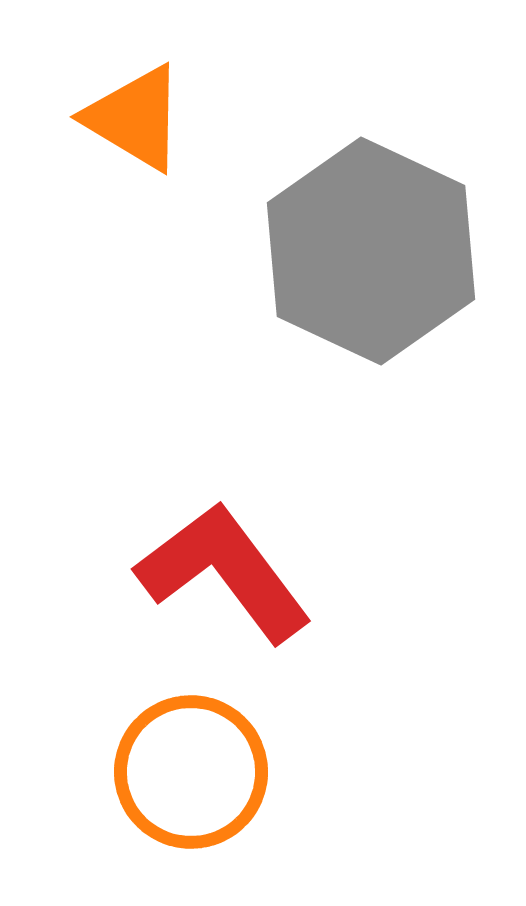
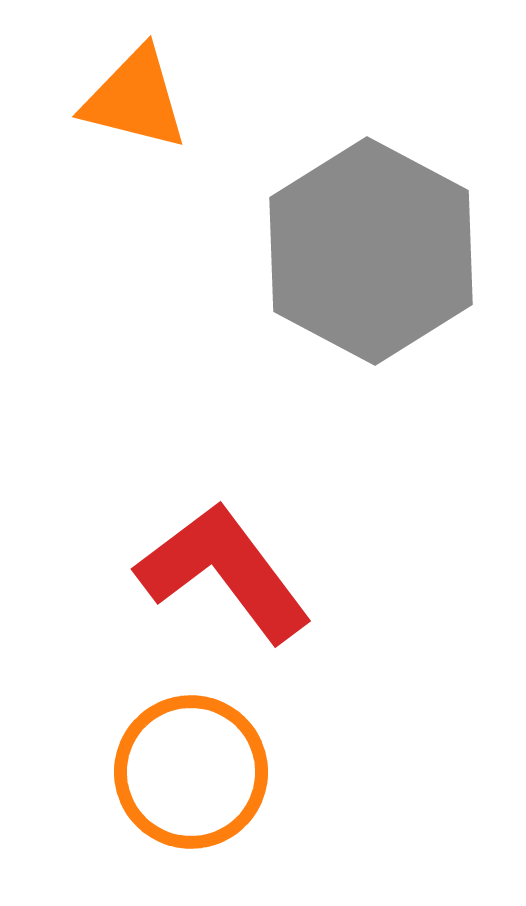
orange triangle: moved 19 px up; rotated 17 degrees counterclockwise
gray hexagon: rotated 3 degrees clockwise
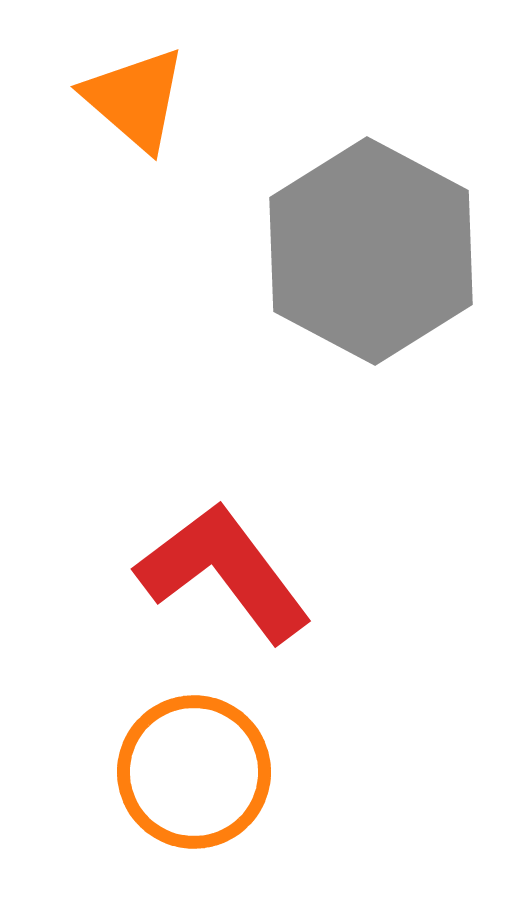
orange triangle: rotated 27 degrees clockwise
orange circle: moved 3 px right
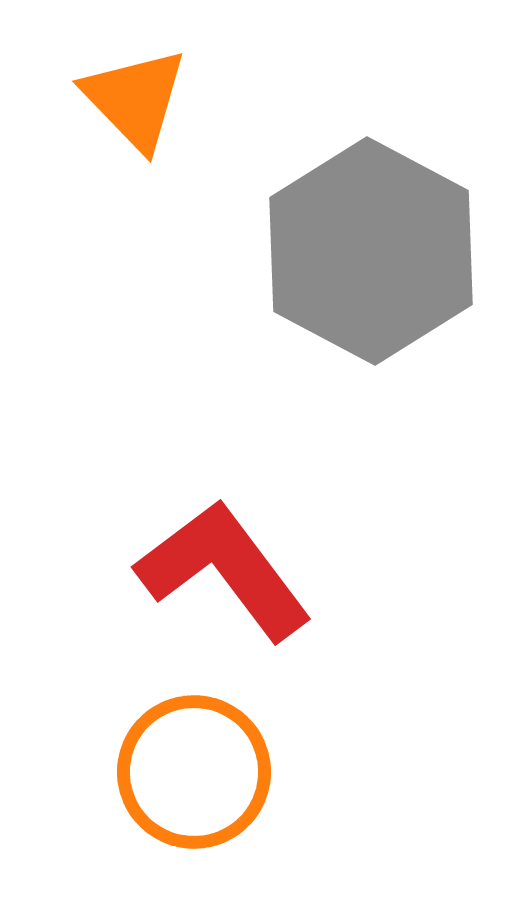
orange triangle: rotated 5 degrees clockwise
red L-shape: moved 2 px up
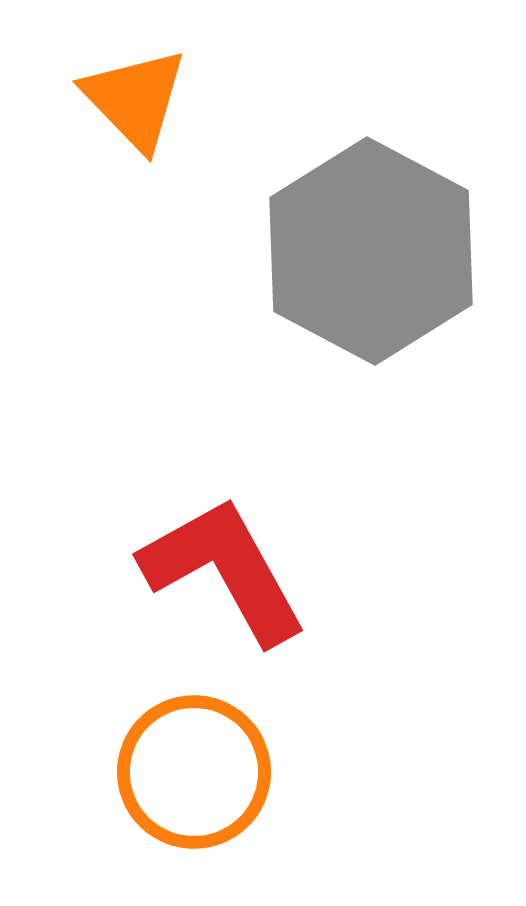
red L-shape: rotated 8 degrees clockwise
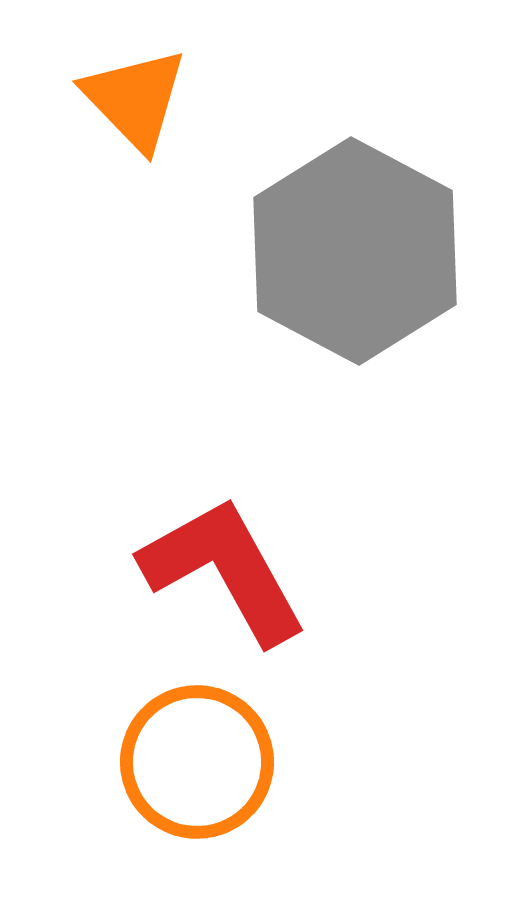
gray hexagon: moved 16 px left
orange circle: moved 3 px right, 10 px up
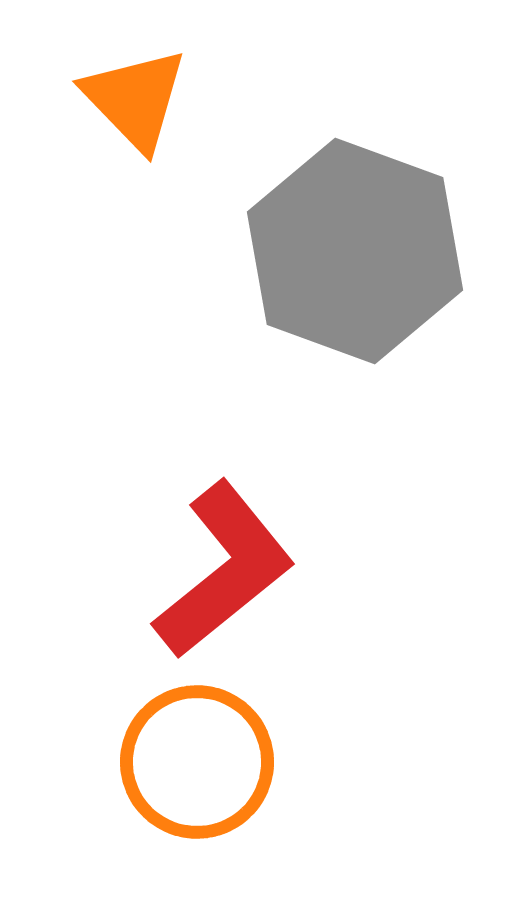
gray hexagon: rotated 8 degrees counterclockwise
red L-shape: rotated 80 degrees clockwise
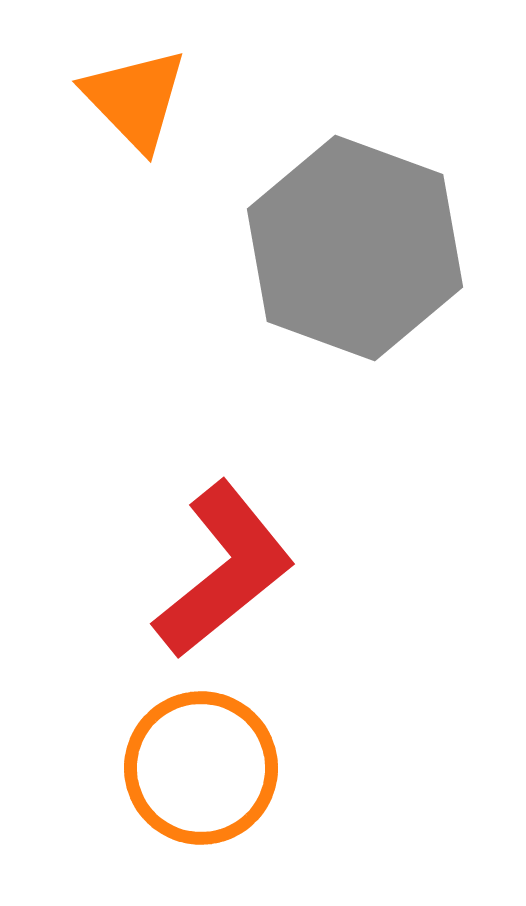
gray hexagon: moved 3 px up
orange circle: moved 4 px right, 6 px down
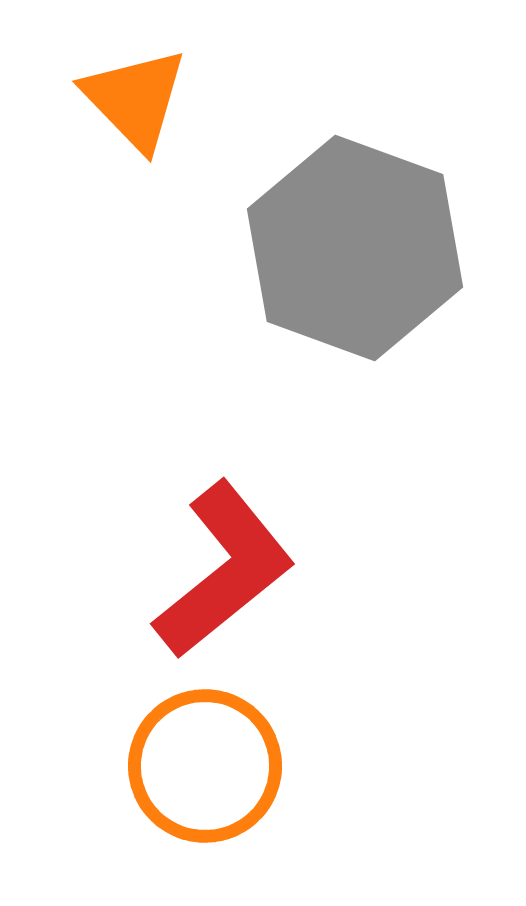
orange circle: moved 4 px right, 2 px up
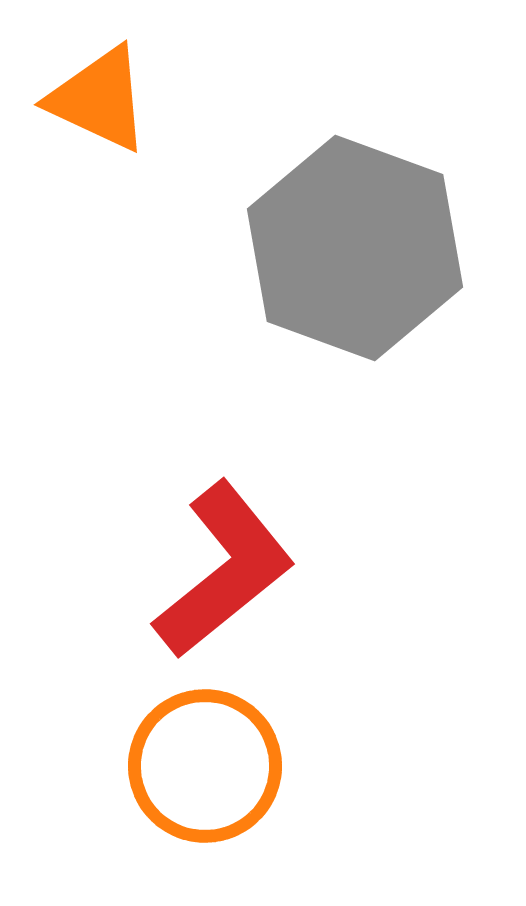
orange triangle: moved 36 px left; rotated 21 degrees counterclockwise
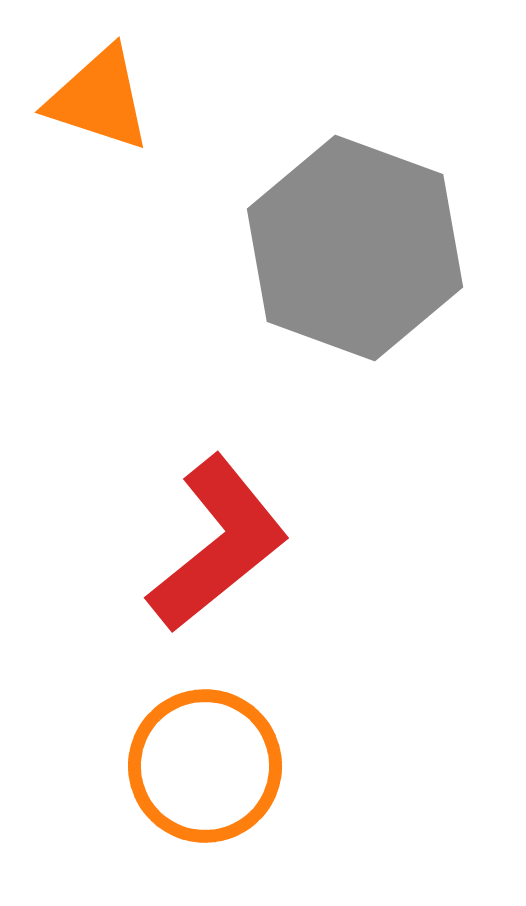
orange triangle: rotated 7 degrees counterclockwise
red L-shape: moved 6 px left, 26 px up
